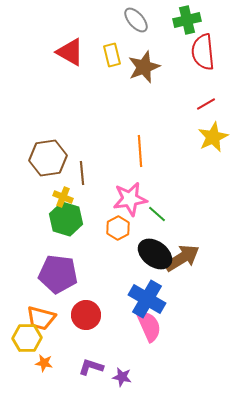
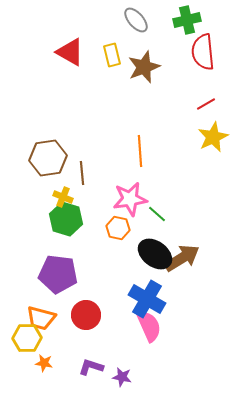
orange hexagon: rotated 20 degrees counterclockwise
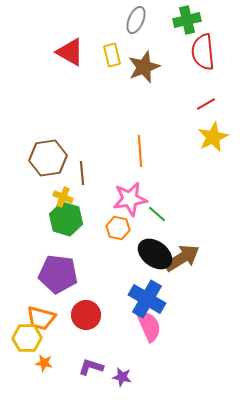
gray ellipse: rotated 64 degrees clockwise
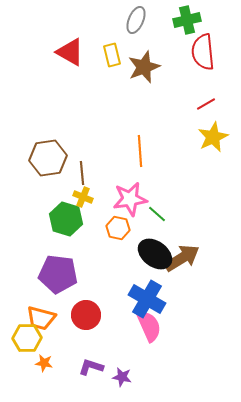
yellow cross: moved 20 px right
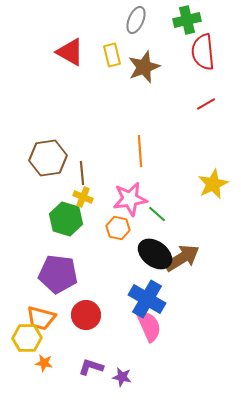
yellow star: moved 47 px down
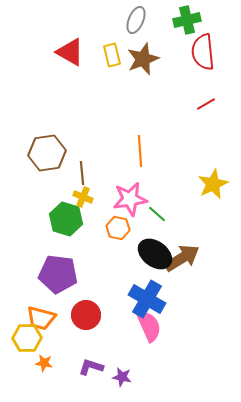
brown star: moved 1 px left, 8 px up
brown hexagon: moved 1 px left, 5 px up
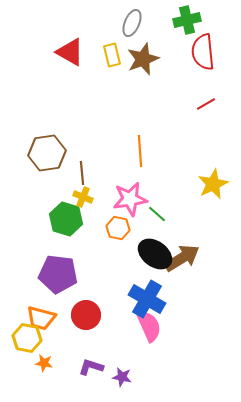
gray ellipse: moved 4 px left, 3 px down
yellow hexagon: rotated 12 degrees clockwise
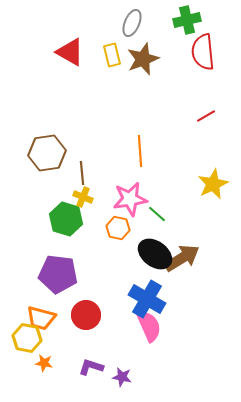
red line: moved 12 px down
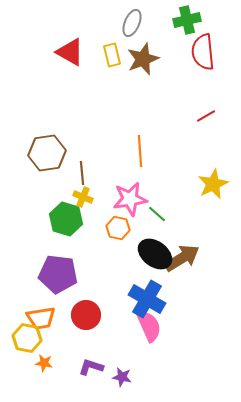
orange trapezoid: rotated 24 degrees counterclockwise
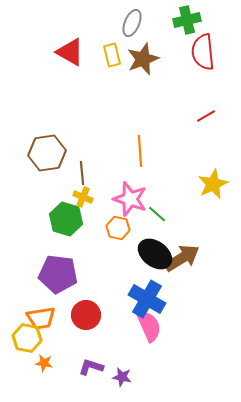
pink star: rotated 28 degrees clockwise
